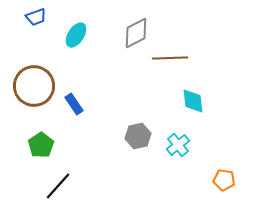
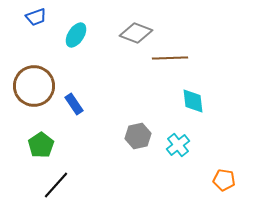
gray diamond: rotated 48 degrees clockwise
black line: moved 2 px left, 1 px up
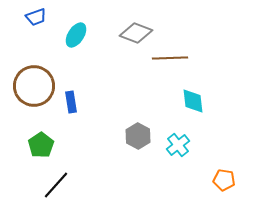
blue rectangle: moved 3 px left, 2 px up; rotated 25 degrees clockwise
gray hexagon: rotated 20 degrees counterclockwise
